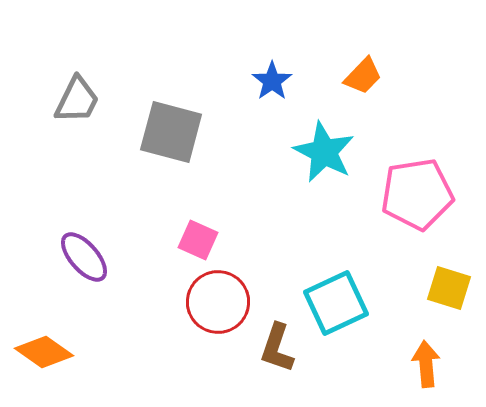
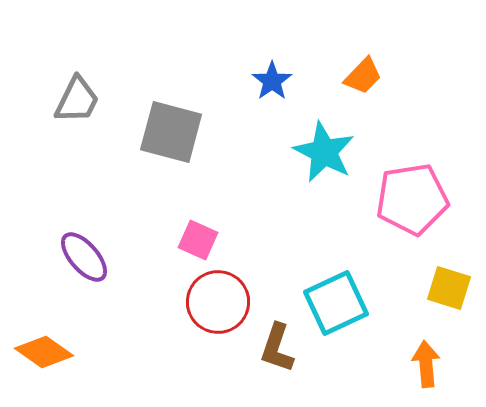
pink pentagon: moved 5 px left, 5 px down
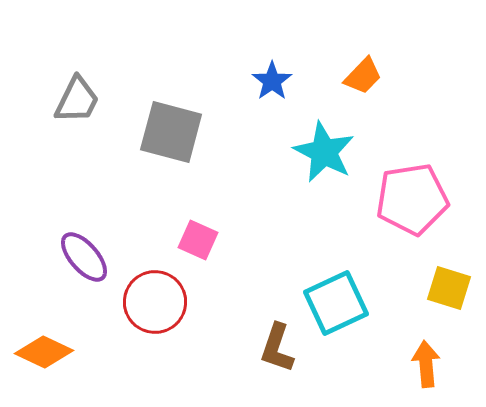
red circle: moved 63 px left
orange diamond: rotated 10 degrees counterclockwise
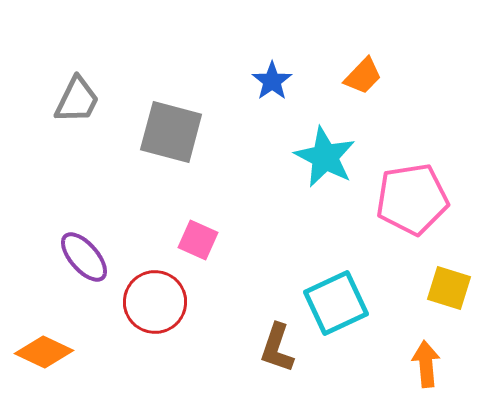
cyan star: moved 1 px right, 5 px down
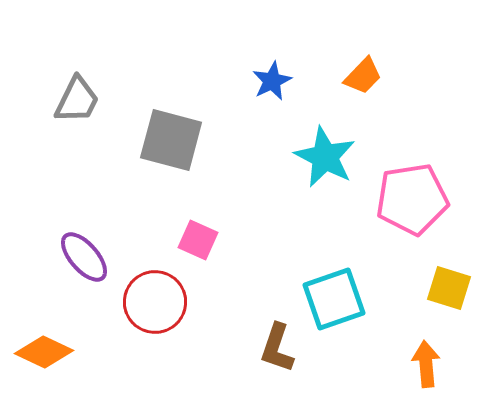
blue star: rotated 9 degrees clockwise
gray square: moved 8 px down
cyan square: moved 2 px left, 4 px up; rotated 6 degrees clockwise
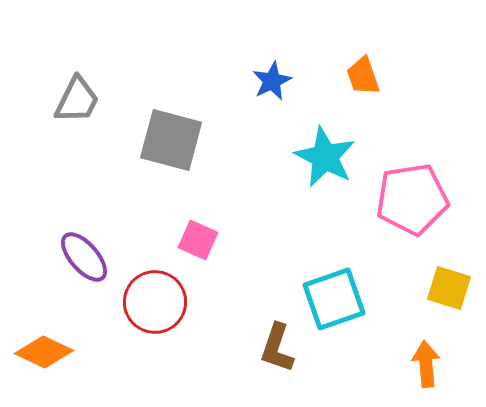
orange trapezoid: rotated 117 degrees clockwise
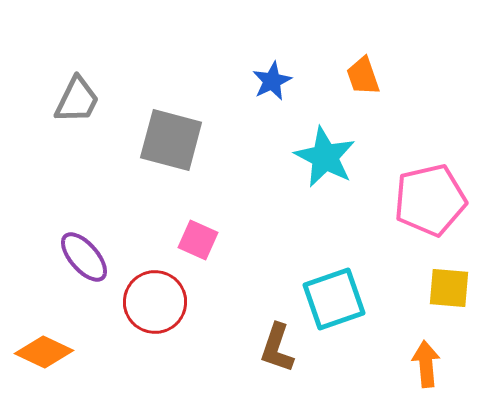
pink pentagon: moved 18 px right, 1 px down; rotated 4 degrees counterclockwise
yellow square: rotated 12 degrees counterclockwise
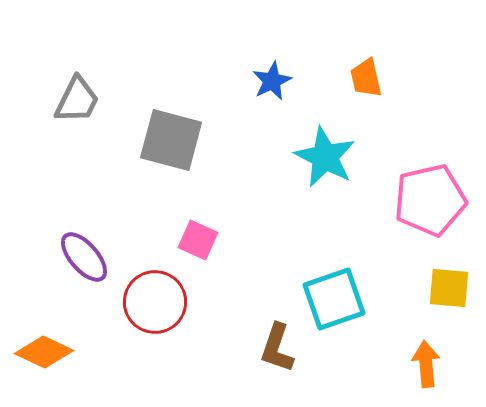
orange trapezoid: moved 3 px right, 2 px down; rotated 6 degrees clockwise
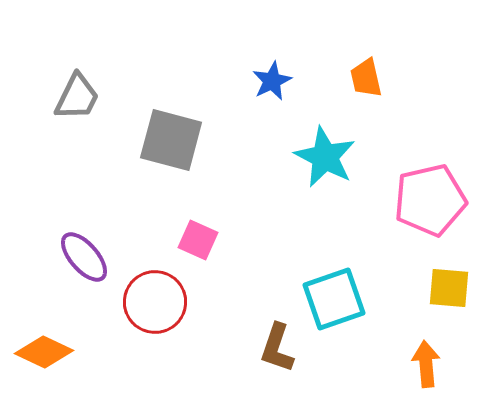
gray trapezoid: moved 3 px up
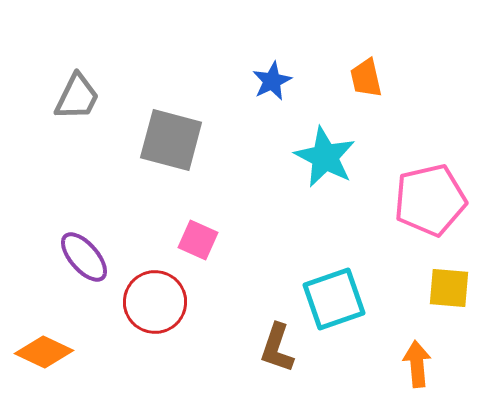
orange arrow: moved 9 px left
